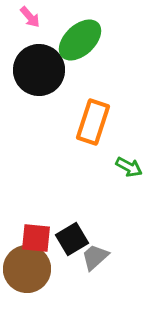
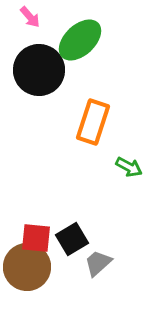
gray trapezoid: moved 3 px right, 6 px down
brown circle: moved 2 px up
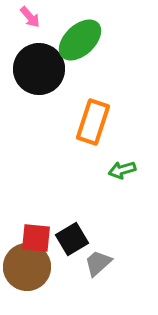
black circle: moved 1 px up
green arrow: moved 7 px left, 3 px down; rotated 136 degrees clockwise
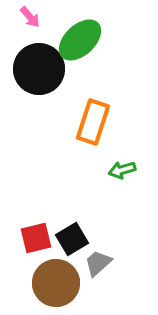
red square: rotated 20 degrees counterclockwise
brown circle: moved 29 px right, 16 px down
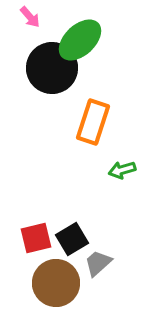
black circle: moved 13 px right, 1 px up
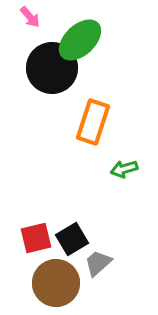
green arrow: moved 2 px right, 1 px up
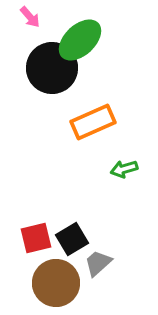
orange rectangle: rotated 48 degrees clockwise
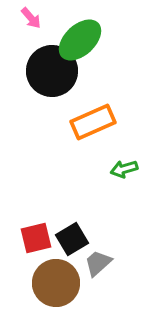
pink arrow: moved 1 px right, 1 px down
black circle: moved 3 px down
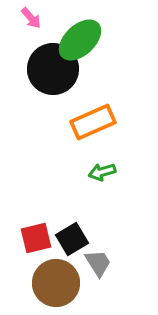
black circle: moved 1 px right, 2 px up
green arrow: moved 22 px left, 3 px down
gray trapezoid: rotated 100 degrees clockwise
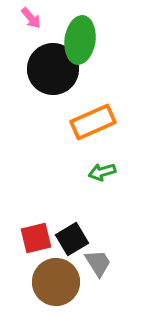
green ellipse: rotated 39 degrees counterclockwise
brown circle: moved 1 px up
